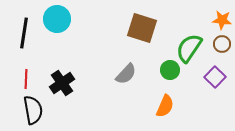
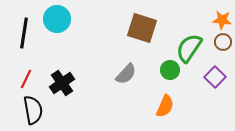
brown circle: moved 1 px right, 2 px up
red line: rotated 24 degrees clockwise
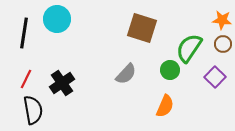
brown circle: moved 2 px down
